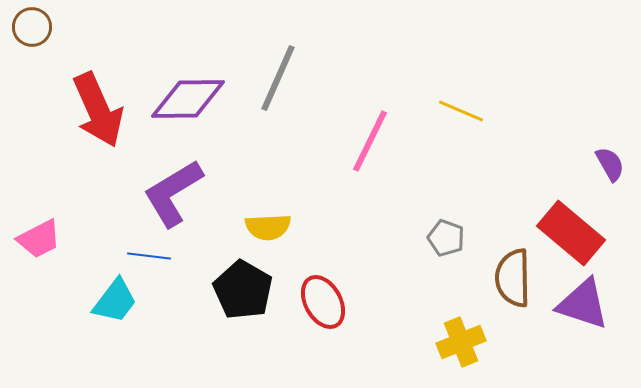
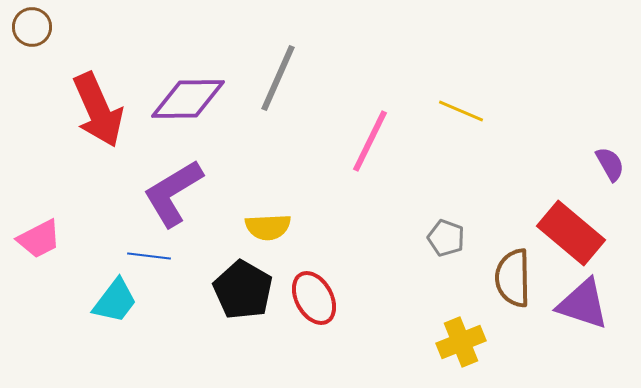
red ellipse: moved 9 px left, 4 px up
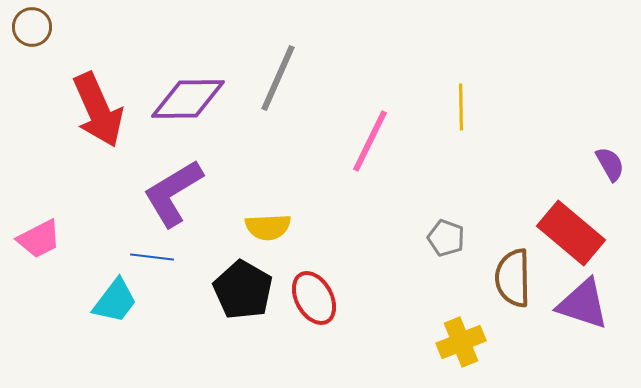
yellow line: moved 4 px up; rotated 66 degrees clockwise
blue line: moved 3 px right, 1 px down
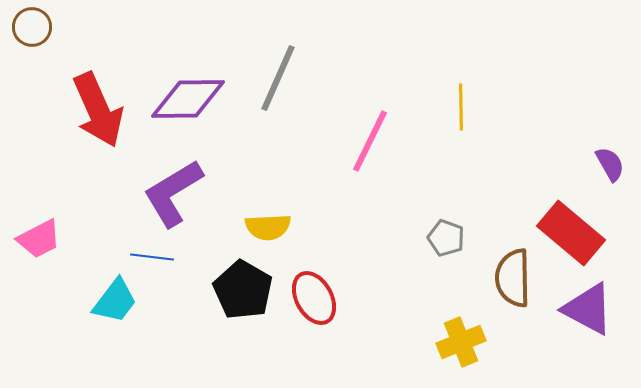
purple triangle: moved 5 px right, 5 px down; rotated 10 degrees clockwise
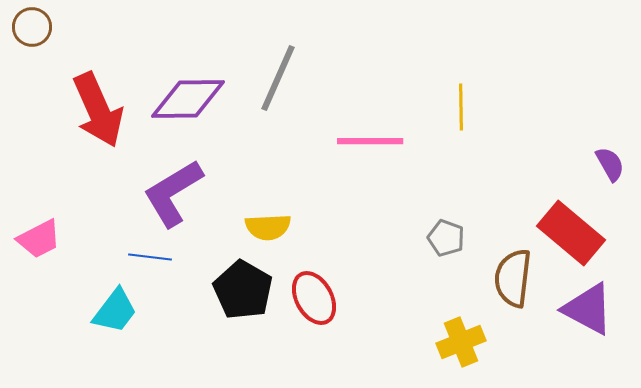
pink line: rotated 64 degrees clockwise
blue line: moved 2 px left
brown semicircle: rotated 8 degrees clockwise
cyan trapezoid: moved 10 px down
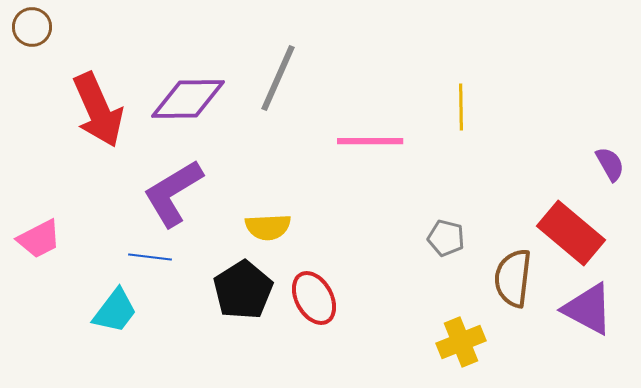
gray pentagon: rotated 6 degrees counterclockwise
black pentagon: rotated 10 degrees clockwise
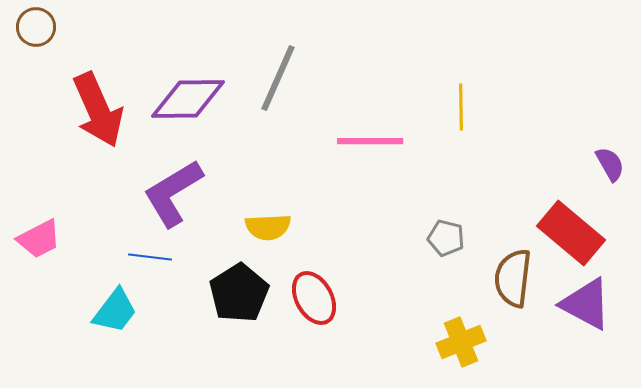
brown circle: moved 4 px right
black pentagon: moved 4 px left, 3 px down
purple triangle: moved 2 px left, 5 px up
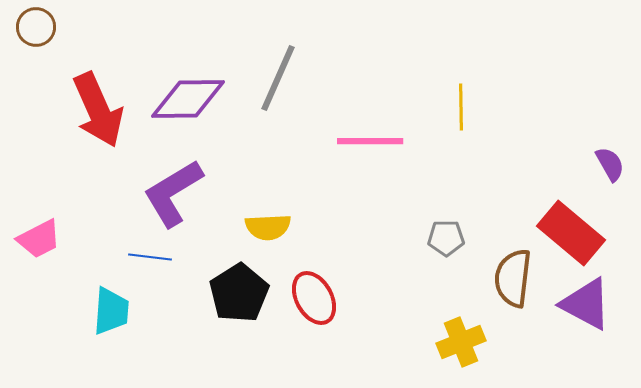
gray pentagon: rotated 15 degrees counterclockwise
cyan trapezoid: moved 4 px left; rotated 33 degrees counterclockwise
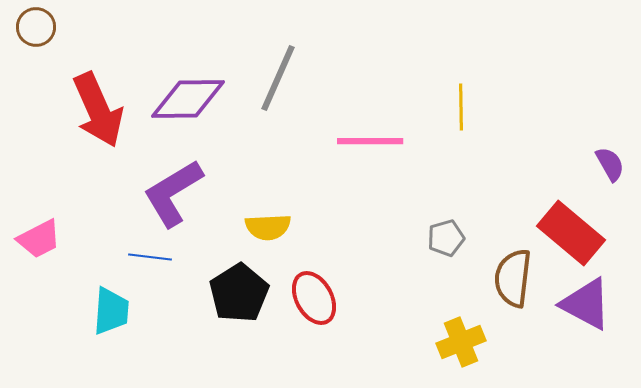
gray pentagon: rotated 15 degrees counterclockwise
